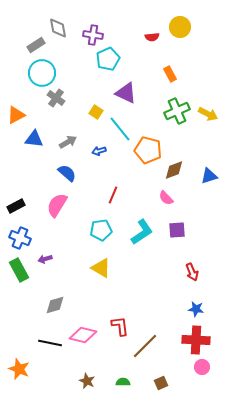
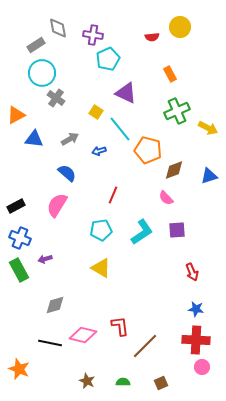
yellow arrow at (208, 114): moved 14 px down
gray arrow at (68, 142): moved 2 px right, 3 px up
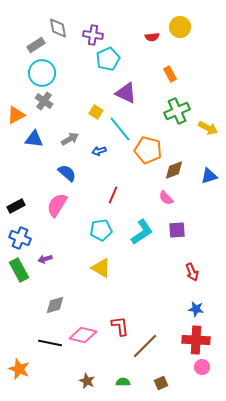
gray cross at (56, 98): moved 12 px left, 3 px down
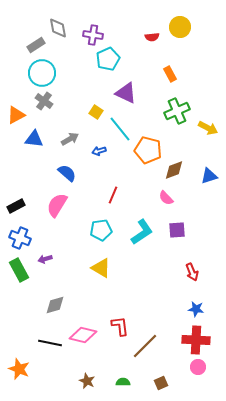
pink circle at (202, 367): moved 4 px left
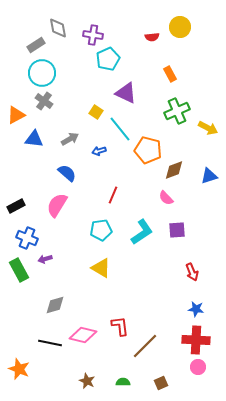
blue cross at (20, 238): moved 7 px right
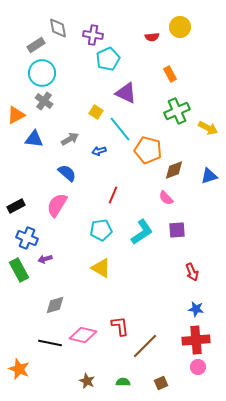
red cross at (196, 340): rotated 8 degrees counterclockwise
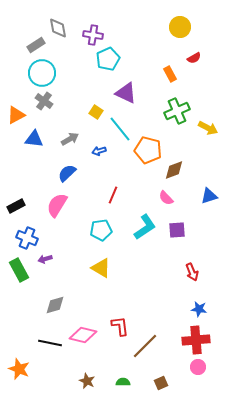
red semicircle at (152, 37): moved 42 px right, 21 px down; rotated 24 degrees counterclockwise
blue semicircle at (67, 173): rotated 84 degrees counterclockwise
blue triangle at (209, 176): moved 20 px down
cyan L-shape at (142, 232): moved 3 px right, 5 px up
blue star at (196, 309): moved 3 px right
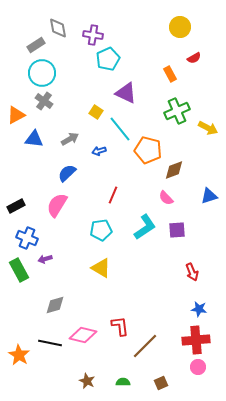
orange star at (19, 369): moved 14 px up; rotated 10 degrees clockwise
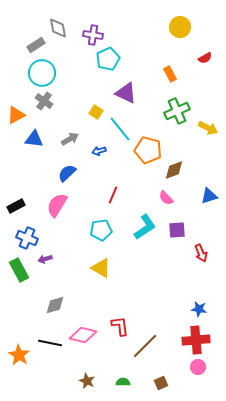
red semicircle at (194, 58): moved 11 px right
red arrow at (192, 272): moved 9 px right, 19 px up
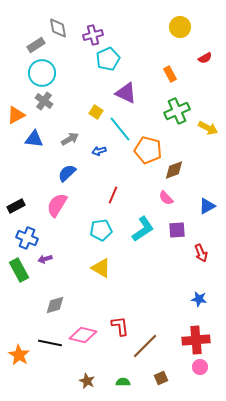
purple cross at (93, 35): rotated 24 degrees counterclockwise
blue triangle at (209, 196): moved 2 px left, 10 px down; rotated 12 degrees counterclockwise
cyan L-shape at (145, 227): moved 2 px left, 2 px down
blue star at (199, 309): moved 10 px up
pink circle at (198, 367): moved 2 px right
brown square at (161, 383): moved 5 px up
